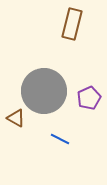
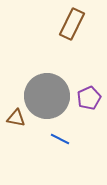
brown rectangle: rotated 12 degrees clockwise
gray circle: moved 3 px right, 5 px down
brown triangle: rotated 18 degrees counterclockwise
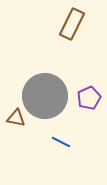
gray circle: moved 2 px left
blue line: moved 1 px right, 3 px down
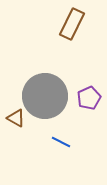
brown triangle: rotated 18 degrees clockwise
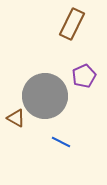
purple pentagon: moved 5 px left, 22 px up
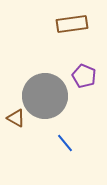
brown rectangle: rotated 56 degrees clockwise
purple pentagon: rotated 25 degrees counterclockwise
blue line: moved 4 px right, 1 px down; rotated 24 degrees clockwise
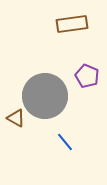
purple pentagon: moved 3 px right
blue line: moved 1 px up
